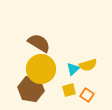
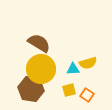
yellow semicircle: moved 2 px up
cyan triangle: rotated 40 degrees clockwise
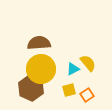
brown semicircle: rotated 35 degrees counterclockwise
yellow semicircle: rotated 114 degrees counterclockwise
cyan triangle: rotated 24 degrees counterclockwise
brown hexagon: moved 1 px up; rotated 15 degrees clockwise
orange square: rotated 24 degrees clockwise
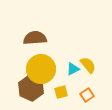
brown semicircle: moved 4 px left, 5 px up
yellow semicircle: moved 2 px down
yellow square: moved 8 px left, 2 px down
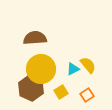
yellow square: rotated 16 degrees counterclockwise
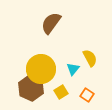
brown semicircle: moved 16 px right, 15 px up; rotated 50 degrees counterclockwise
yellow semicircle: moved 2 px right, 7 px up; rotated 12 degrees clockwise
cyan triangle: rotated 24 degrees counterclockwise
orange square: rotated 24 degrees counterclockwise
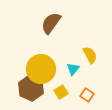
yellow semicircle: moved 3 px up
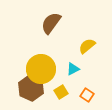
yellow semicircle: moved 3 px left, 9 px up; rotated 102 degrees counterclockwise
cyan triangle: rotated 24 degrees clockwise
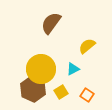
brown hexagon: moved 2 px right, 1 px down
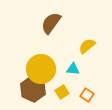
cyan triangle: rotated 32 degrees clockwise
yellow square: moved 1 px right
